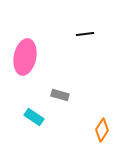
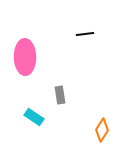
pink ellipse: rotated 12 degrees counterclockwise
gray rectangle: rotated 66 degrees clockwise
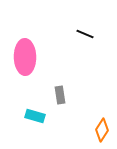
black line: rotated 30 degrees clockwise
cyan rectangle: moved 1 px right, 1 px up; rotated 18 degrees counterclockwise
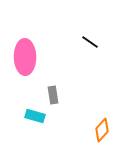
black line: moved 5 px right, 8 px down; rotated 12 degrees clockwise
gray rectangle: moved 7 px left
orange diamond: rotated 10 degrees clockwise
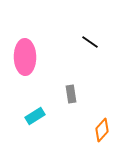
gray rectangle: moved 18 px right, 1 px up
cyan rectangle: rotated 48 degrees counterclockwise
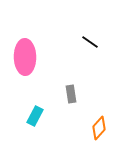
cyan rectangle: rotated 30 degrees counterclockwise
orange diamond: moved 3 px left, 2 px up
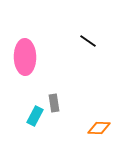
black line: moved 2 px left, 1 px up
gray rectangle: moved 17 px left, 9 px down
orange diamond: rotated 50 degrees clockwise
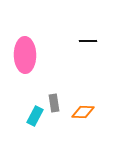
black line: rotated 36 degrees counterclockwise
pink ellipse: moved 2 px up
orange diamond: moved 16 px left, 16 px up
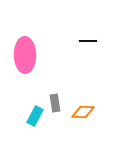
gray rectangle: moved 1 px right
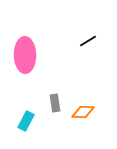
black line: rotated 30 degrees counterclockwise
cyan rectangle: moved 9 px left, 5 px down
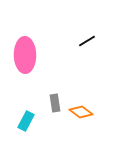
black line: moved 1 px left
orange diamond: moved 2 px left; rotated 35 degrees clockwise
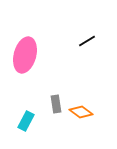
pink ellipse: rotated 16 degrees clockwise
gray rectangle: moved 1 px right, 1 px down
